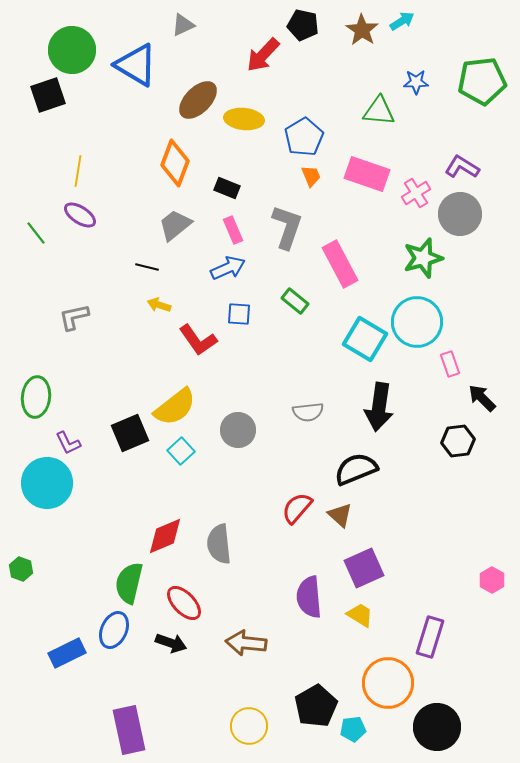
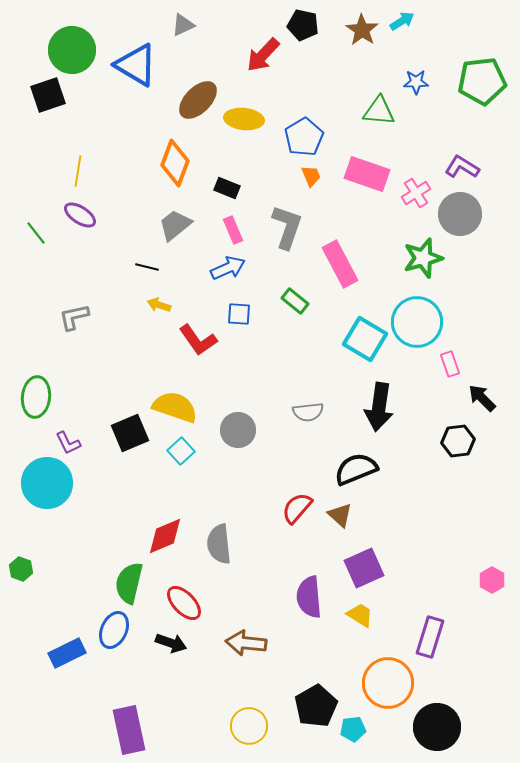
yellow semicircle at (175, 407): rotated 123 degrees counterclockwise
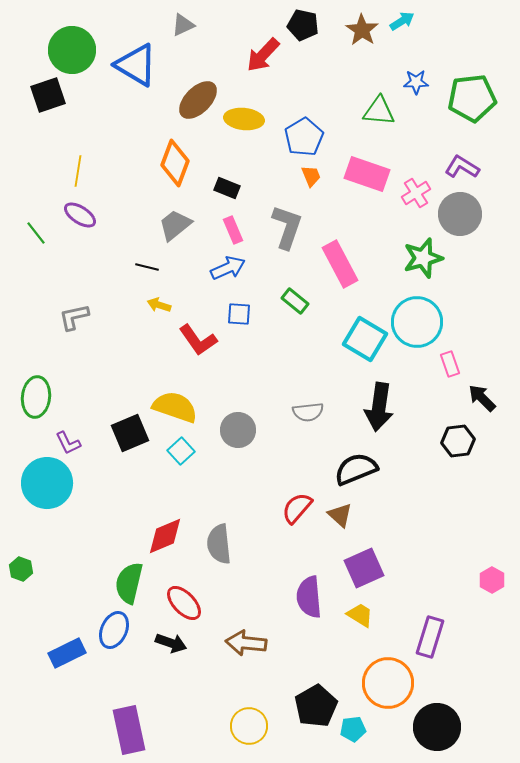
green pentagon at (482, 81): moved 10 px left, 17 px down
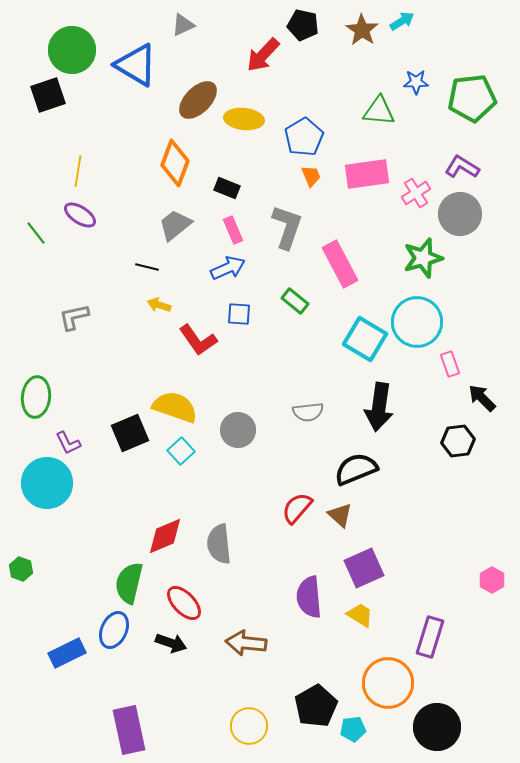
pink rectangle at (367, 174): rotated 27 degrees counterclockwise
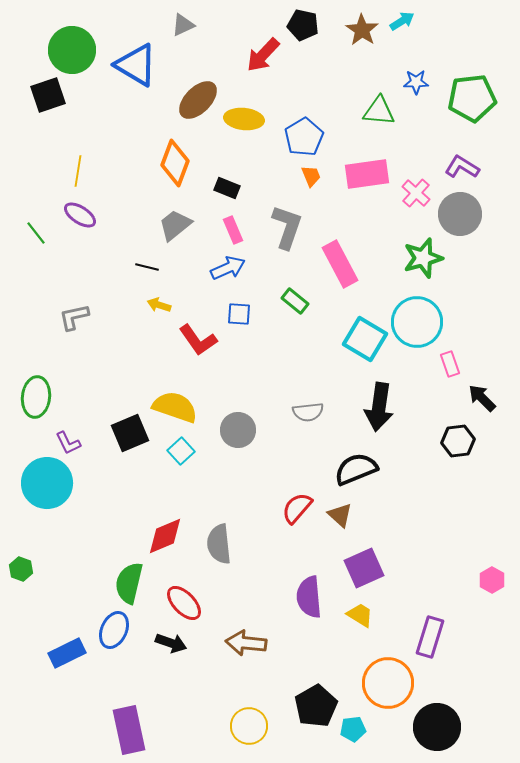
pink cross at (416, 193): rotated 16 degrees counterclockwise
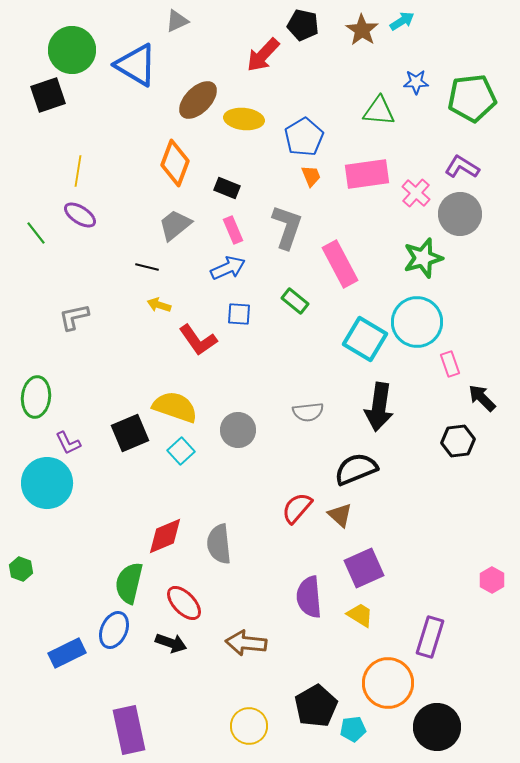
gray triangle at (183, 25): moved 6 px left, 4 px up
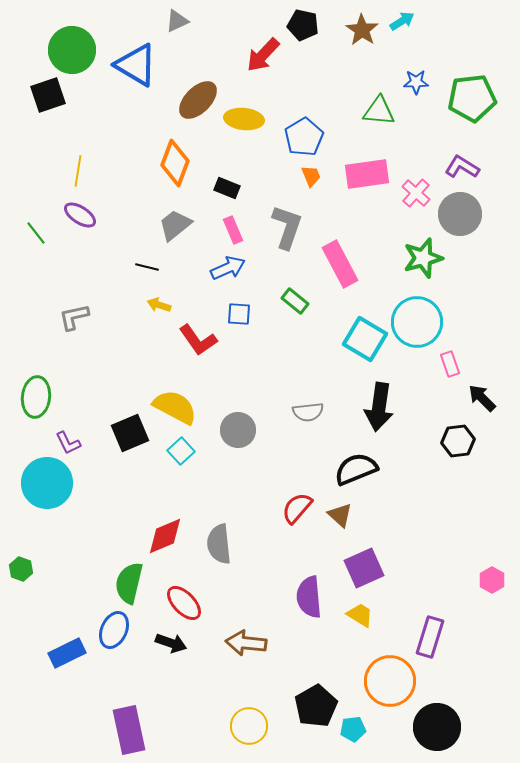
yellow semicircle at (175, 407): rotated 9 degrees clockwise
orange circle at (388, 683): moved 2 px right, 2 px up
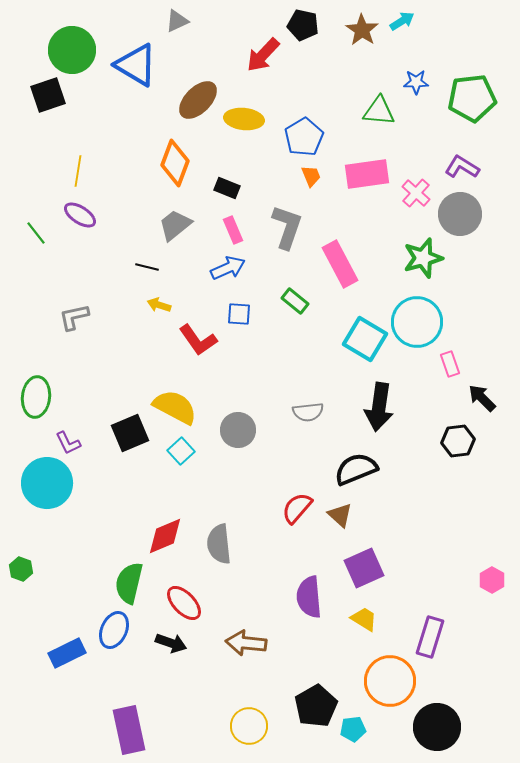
yellow trapezoid at (360, 615): moved 4 px right, 4 px down
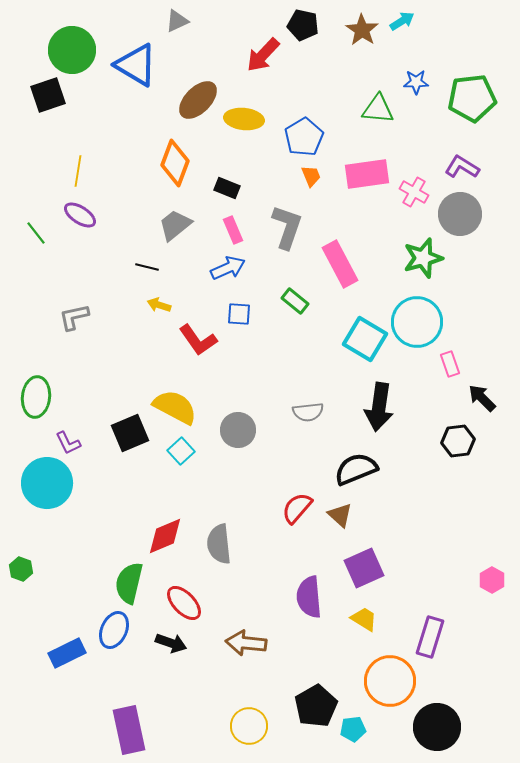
green triangle at (379, 111): moved 1 px left, 2 px up
pink cross at (416, 193): moved 2 px left, 1 px up; rotated 12 degrees counterclockwise
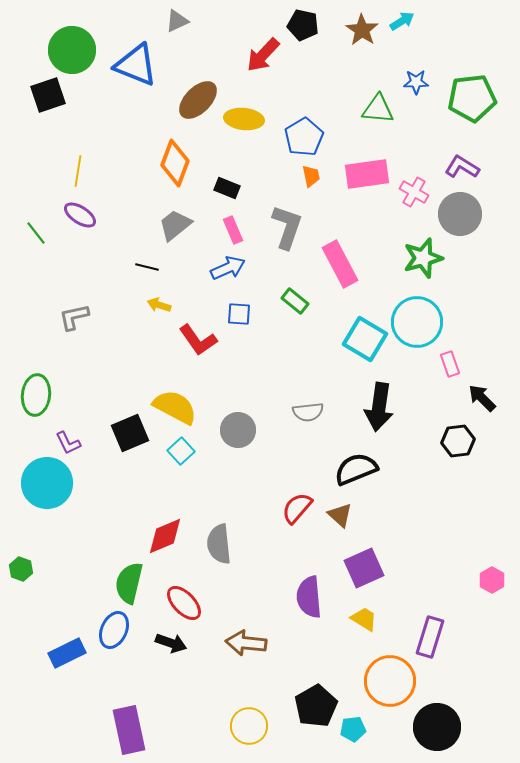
blue triangle at (136, 65): rotated 9 degrees counterclockwise
orange trapezoid at (311, 176): rotated 10 degrees clockwise
green ellipse at (36, 397): moved 2 px up
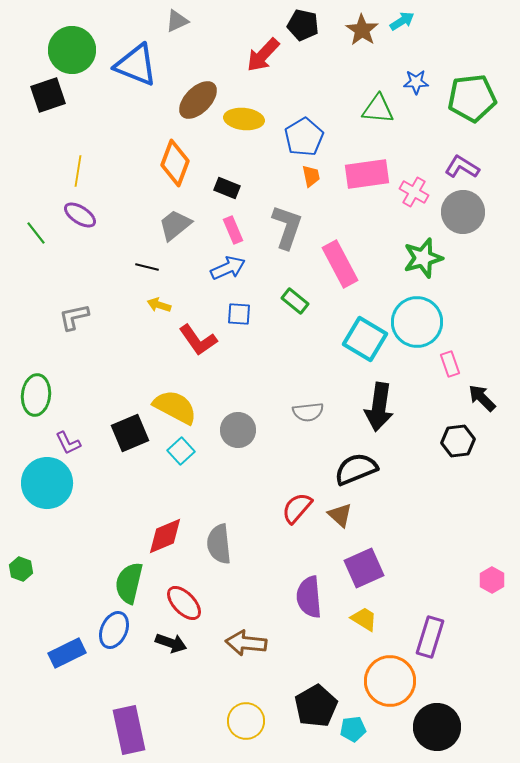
gray circle at (460, 214): moved 3 px right, 2 px up
yellow circle at (249, 726): moved 3 px left, 5 px up
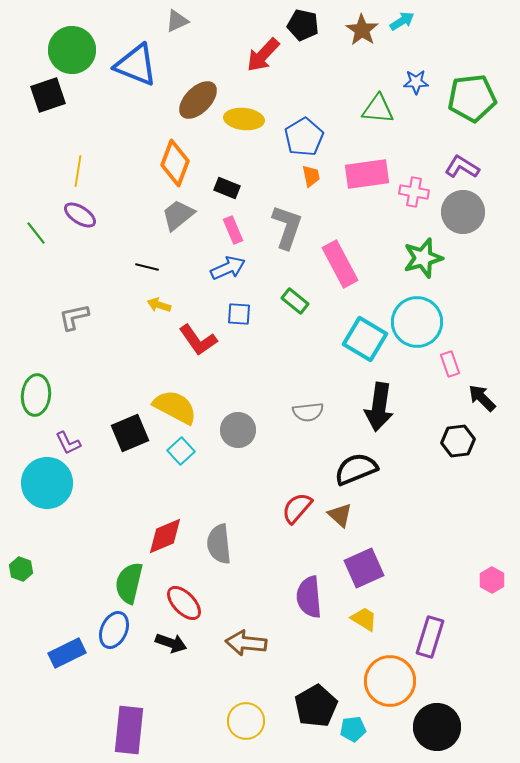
pink cross at (414, 192): rotated 20 degrees counterclockwise
gray trapezoid at (175, 225): moved 3 px right, 10 px up
purple rectangle at (129, 730): rotated 18 degrees clockwise
